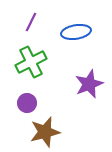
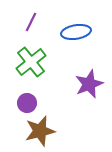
green cross: rotated 12 degrees counterclockwise
brown star: moved 5 px left, 1 px up
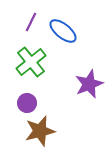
blue ellipse: moved 13 px left, 1 px up; rotated 48 degrees clockwise
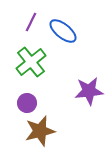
purple star: moved 7 px down; rotated 16 degrees clockwise
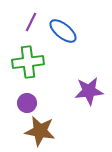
green cross: moved 3 px left; rotated 32 degrees clockwise
brown star: rotated 24 degrees clockwise
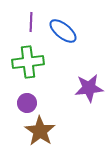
purple line: rotated 24 degrees counterclockwise
purple star: moved 3 px up
brown star: rotated 24 degrees clockwise
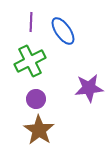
blue ellipse: rotated 16 degrees clockwise
green cross: moved 2 px right, 1 px up; rotated 20 degrees counterclockwise
purple circle: moved 9 px right, 4 px up
brown star: moved 1 px left, 1 px up
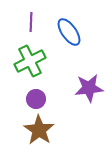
blue ellipse: moved 6 px right, 1 px down
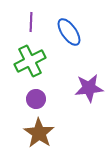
brown star: moved 3 px down
